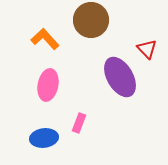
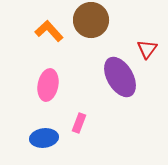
orange L-shape: moved 4 px right, 8 px up
red triangle: rotated 20 degrees clockwise
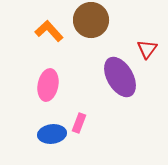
blue ellipse: moved 8 px right, 4 px up
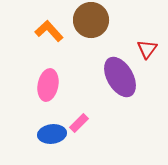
pink rectangle: rotated 24 degrees clockwise
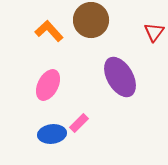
red triangle: moved 7 px right, 17 px up
pink ellipse: rotated 16 degrees clockwise
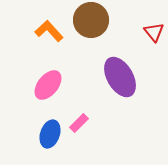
red triangle: rotated 15 degrees counterclockwise
pink ellipse: rotated 12 degrees clockwise
blue ellipse: moved 2 px left; rotated 64 degrees counterclockwise
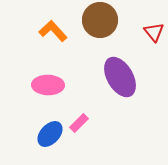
brown circle: moved 9 px right
orange L-shape: moved 4 px right
pink ellipse: rotated 52 degrees clockwise
blue ellipse: rotated 24 degrees clockwise
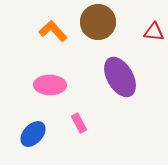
brown circle: moved 2 px left, 2 px down
red triangle: rotated 45 degrees counterclockwise
pink ellipse: moved 2 px right
pink rectangle: rotated 72 degrees counterclockwise
blue ellipse: moved 17 px left
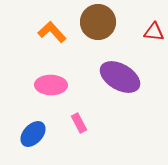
orange L-shape: moved 1 px left, 1 px down
purple ellipse: rotated 30 degrees counterclockwise
pink ellipse: moved 1 px right
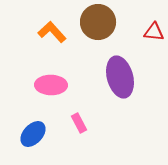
purple ellipse: rotated 45 degrees clockwise
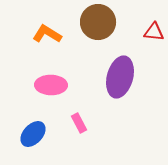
orange L-shape: moved 5 px left, 2 px down; rotated 16 degrees counterclockwise
purple ellipse: rotated 30 degrees clockwise
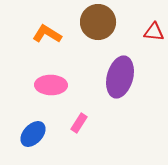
pink rectangle: rotated 60 degrees clockwise
